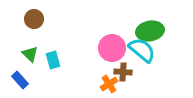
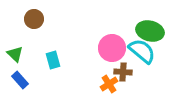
green ellipse: rotated 24 degrees clockwise
cyan semicircle: moved 1 px down
green triangle: moved 15 px left
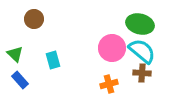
green ellipse: moved 10 px left, 7 px up
brown cross: moved 19 px right, 1 px down
orange cross: rotated 18 degrees clockwise
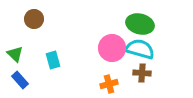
cyan semicircle: moved 2 px left, 2 px up; rotated 24 degrees counterclockwise
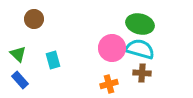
green triangle: moved 3 px right
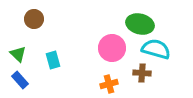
cyan semicircle: moved 16 px right
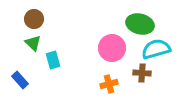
cyan semicircle: rotated 32 degrees counterclockwise
green triangle: moved 15 px right, 11 px up
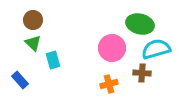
brown circle: moved 1 px left, 1 px down
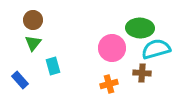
green ellipse: moved 4 px down; rotated 12 degrees counterclockwise
green triangle: rotated 24 degrees clockwise
cyan rectangle: moved 6 px down
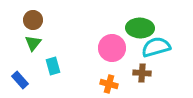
cyan semicircle: moved 2 px up
orange cross: rotated 30 degrees clockwise
